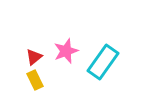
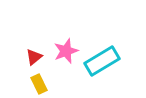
cyan rectangle: moved 1 px left, 1 px up; rotated 24 degrees clockwise
yellow rectangle: moved 4 px right, 4 px down
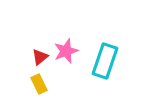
red triangle: moved 6 px right
cyan rectangle: moved 3 px right; rotated 40 degrees counterclockwise
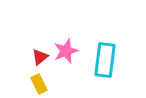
cyan rectangle: moved 1 px up; rotated 12 degrees counterclockwise
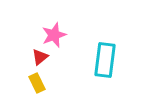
pink star: moved 12 px left, 16 px up
yellow rectangle: moved 2 px left, 1 px up
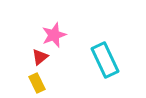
cyan rectangle: rotated 32 degrees counterclockwise
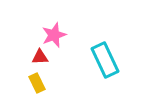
red triangle: rotated 36 degrees clockwise
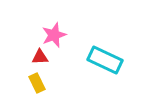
cyan rectangle: rotated 40 degrees counterclockwise
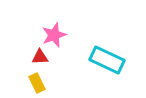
cyan rectangle: moved 2 px right
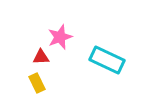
pink star: moved 6 px right, 2 px down
red triangle: moved 1 px right
